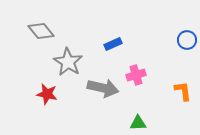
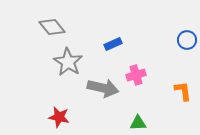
gray diamond: moved 11 px right, 4 px up
red star: moved 12 px right, 23 px down
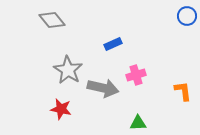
gray diamond: moved 7 px up
blue circle: moved 24 px up
gray star: moved 8 px down
red star: moved 2 px right, 8 px up
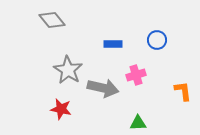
blue circle: moved 30 px left, 24 px down
blue rectangle: rotated 24 degrees clockwise
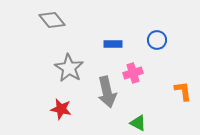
gray star: moved 1 px right, 2 px up
pink cross: moved 3 px left, 2 px up
gray arrow: moved 4 px right, 4 px down; rotated 64 degrees clockwise
green triangle: rotated 30 degrees clockwise
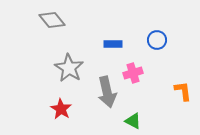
red star: rotated 20 degrees clockwise
green triangle: moved 5 px left, 2 px up
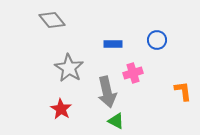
green triangle: moved 17 px left
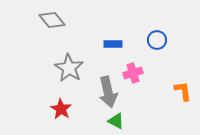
gray arrow: moved 1 px right
